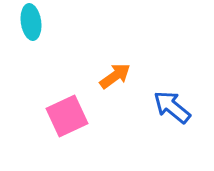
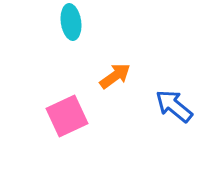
cyan ellipse: moved 40 px right
blue arrow: moved 2 px right, 1 px up
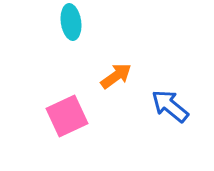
orange arrow: moved 1 px right
blue arrow: moved 4 px left
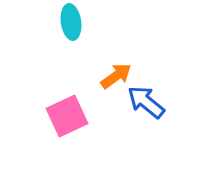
blue arrow: moved 24 px left, 4 px up
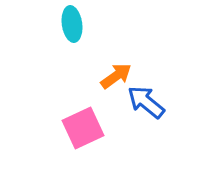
cyan ellipse: moved 1 px right, 2 px down
pink square: moved 16 px right, 12 px down
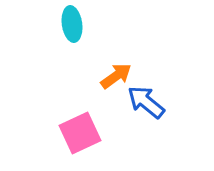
pink square: moved 3 px left, 5 px down
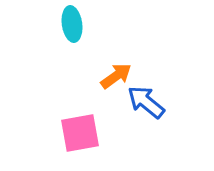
pink square: rotated 15 degrees clockwise
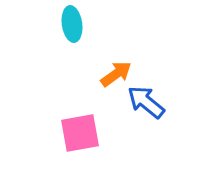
orange arrow: moved 2 px up
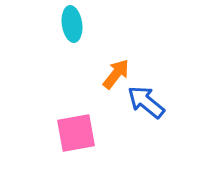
orange arrow: rotated 16 degrees counterclockwise
pink square: moved 4 px left
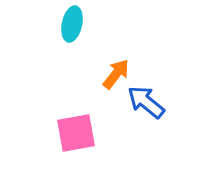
cyan ellipse: rotated 20 degrees clockwise
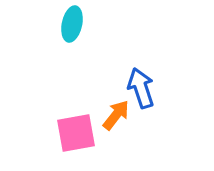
orange arrow: moved 41 px down
blue arrow: moved 5 px left, 14 px up; rotated 33 degrees clockwise
